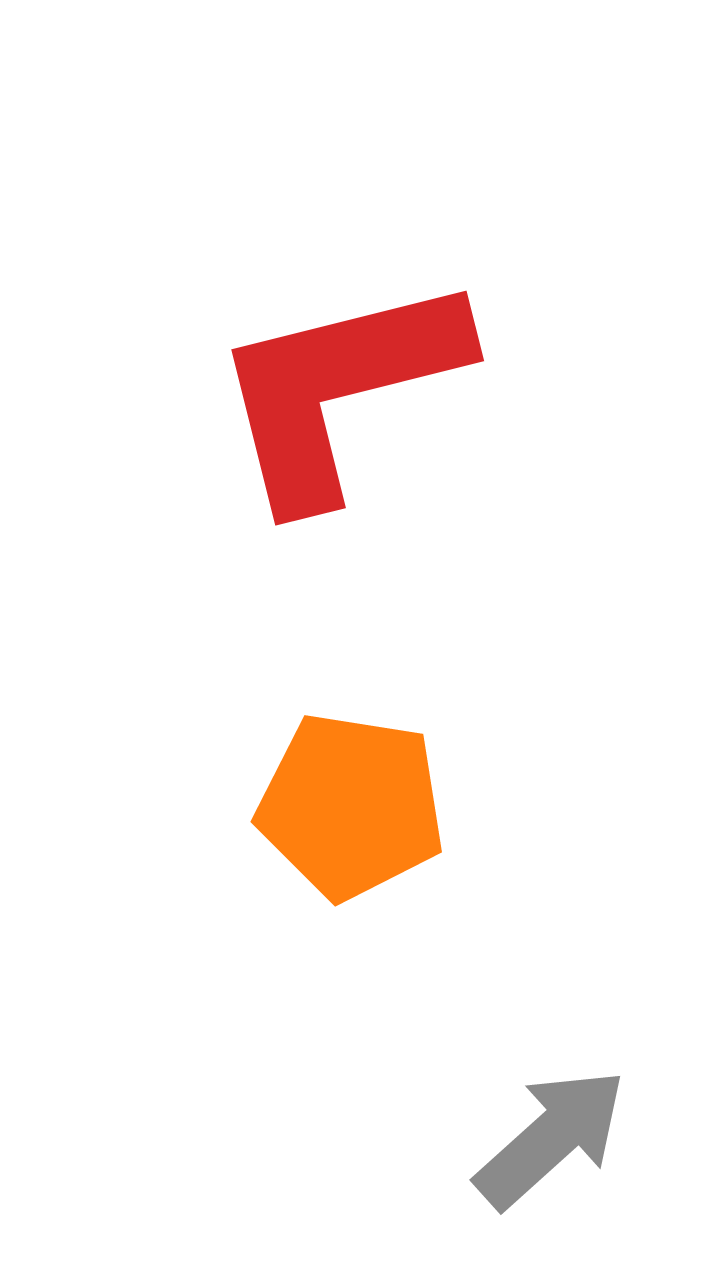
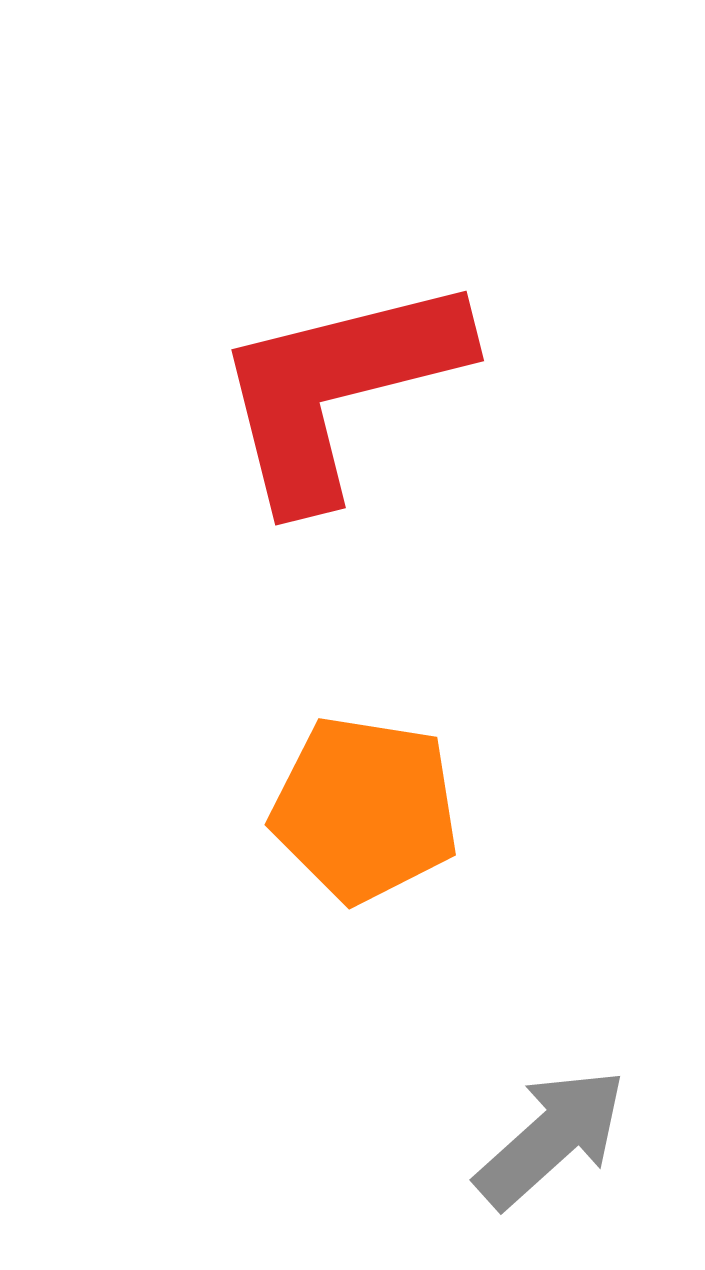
orange pentagon: moved 14 px right, 3 px down
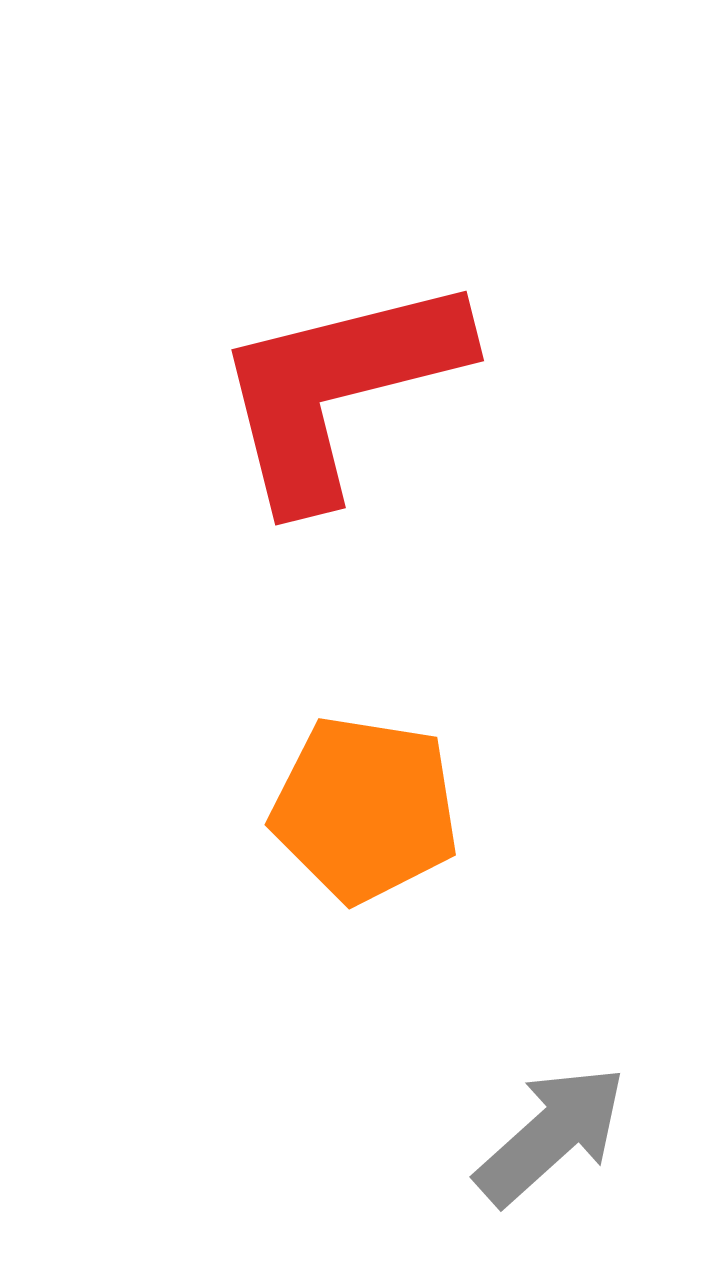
gray arrow: moved 3 px up
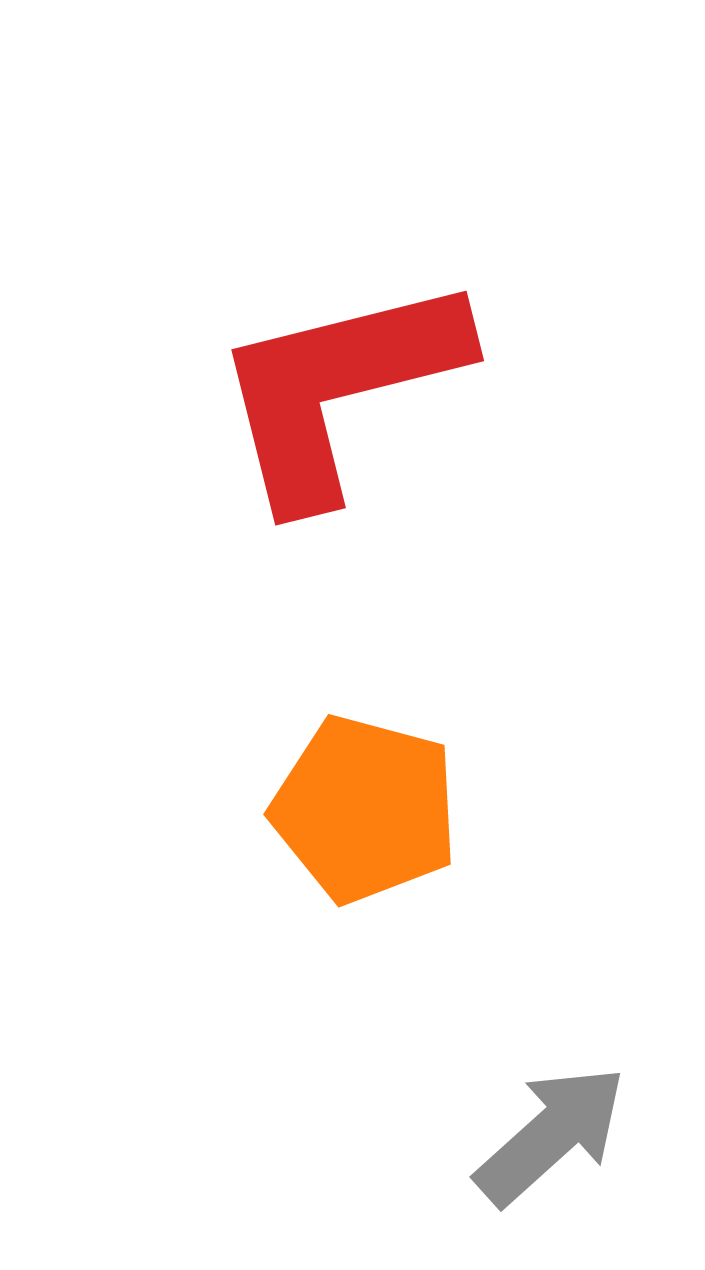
orange pentagon: rotated 6 degrees clockwise
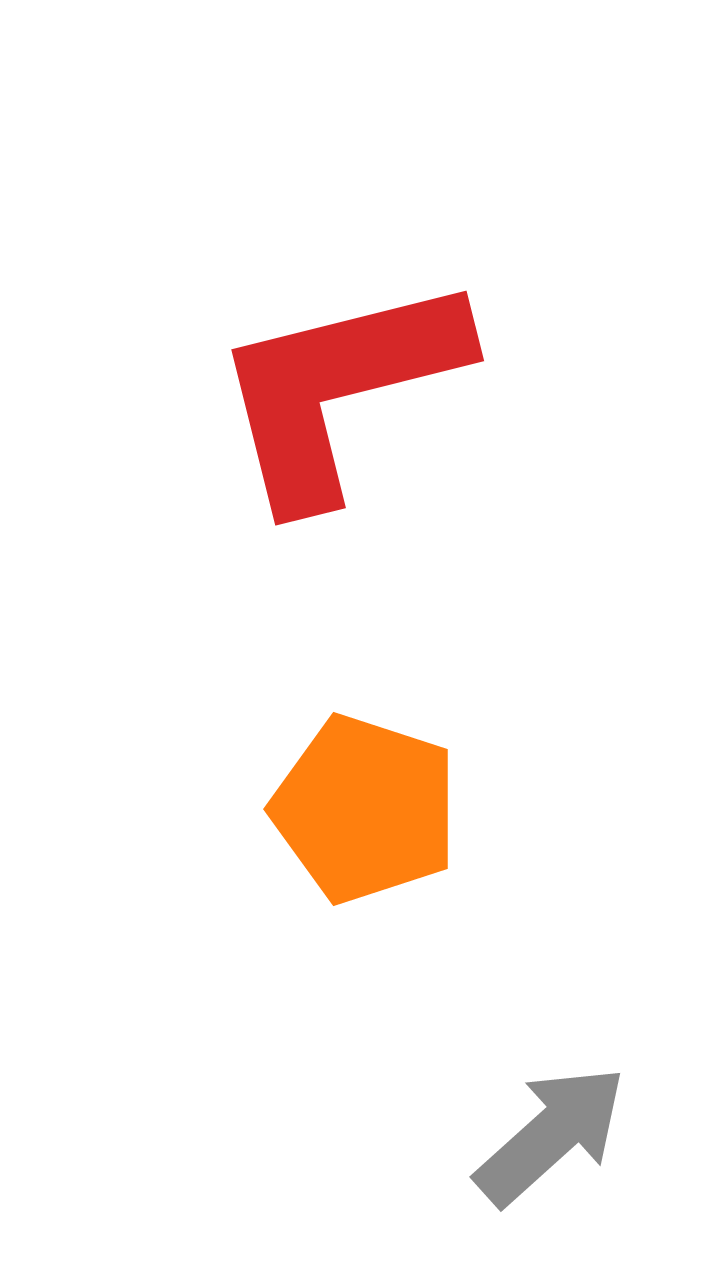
orange pentagon: rotated 3 degrees clockwise
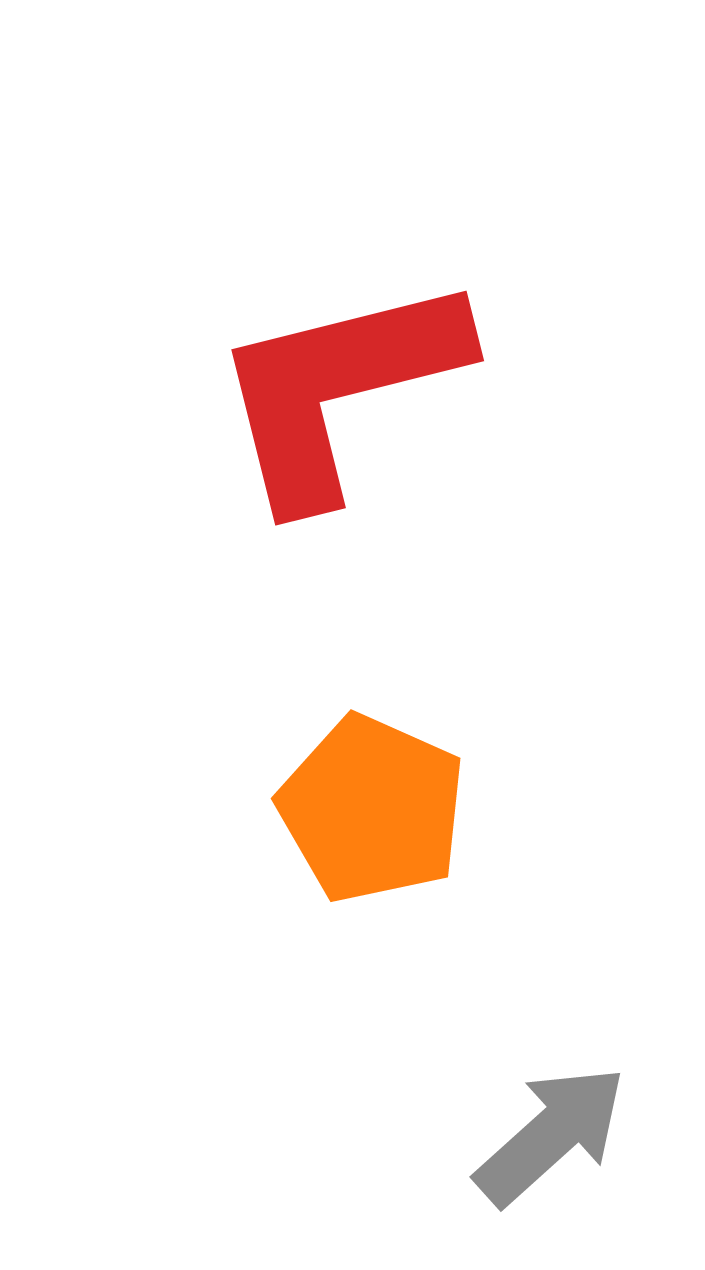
orange pentagon: moved 7 px right; rotated 6 degrees clockwise
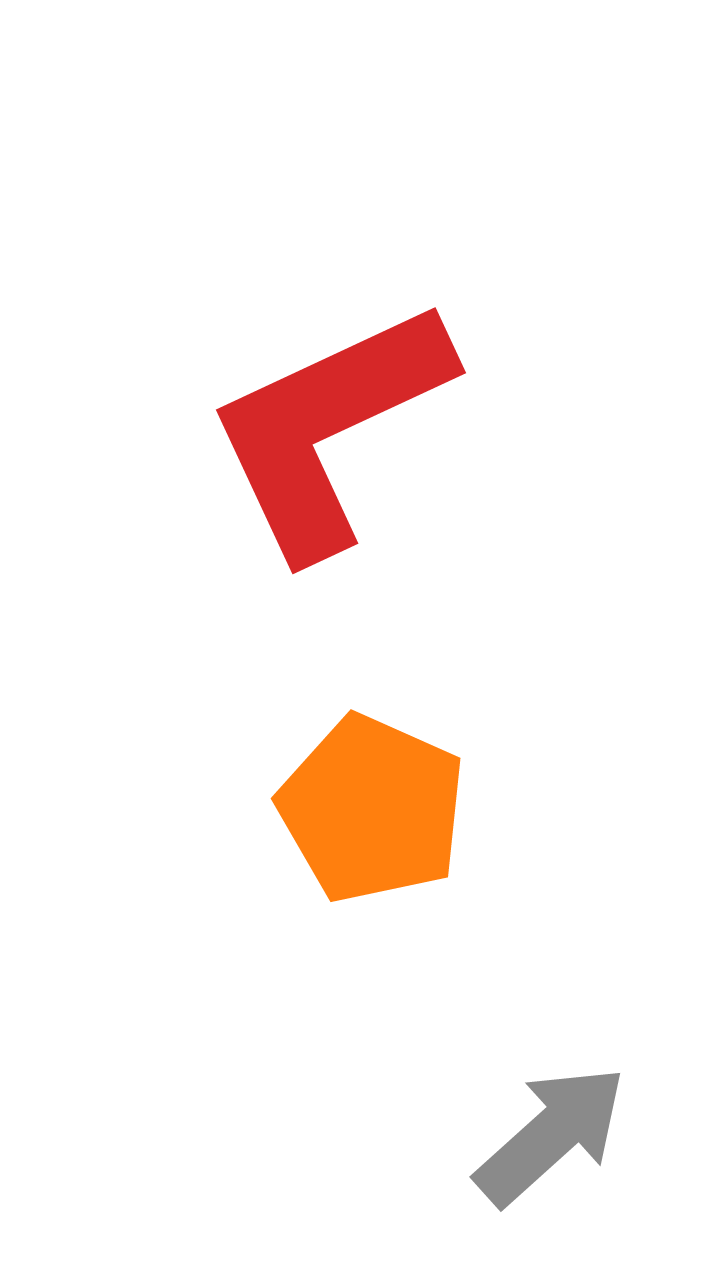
red L-shape: moved 10 px left, 39 px down; rotated 11 degrees counterclockwise
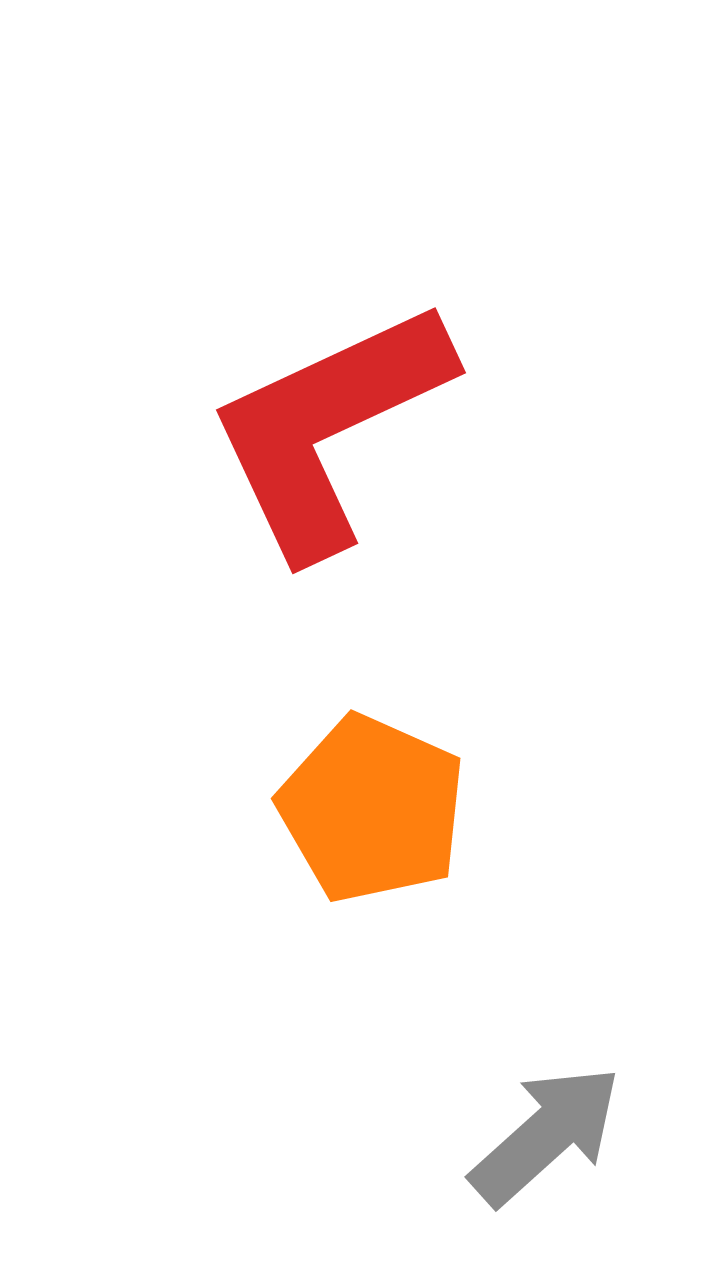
gray arrow: moved 5 px left
